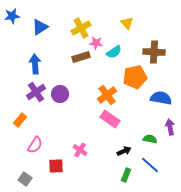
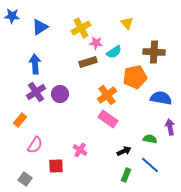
blue star: rotated 14 degrees clockwise
brown rectangle: moved 7 px right, 5 px down
pink rectangle: moved 2 px left
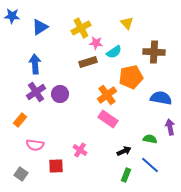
orange pentagon: moved 4 px left
pink semicircle: rotated 66 degrees clockwise
gray square: moved 4 px left, 5 px up
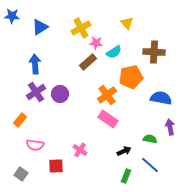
brown rectangle: rotated 24 degrees counterclockwise
green rectangle: moved 1 px down
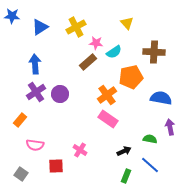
yellow cross: moved 5 px left, 1 px up
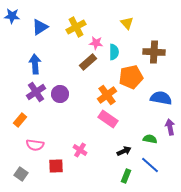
cyan semicircle: rotated 56 degrees counterclockwise
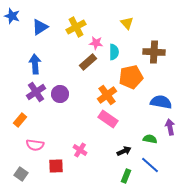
blue star: rotated 14 degrees clockwise
blue semicircle: moved 4 px down
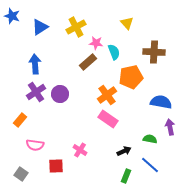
cyan semicircle: rotated 21 degrees counterclockwise
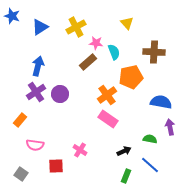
blue arrow: moved 3 px right, 2 px down; rotated 18 degrees clockwise
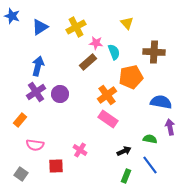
blue line: rotated 12 degrees clockwise
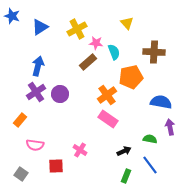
yellow cross: moved 1 px right, 2 px down
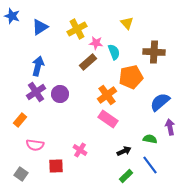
blue semicircle: moved 1 px left; rotated 50 degrees counterclockwise
green rectangle: rotated 24 degrees clockwise
